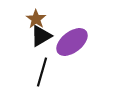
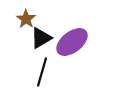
brown star: moved 10 px left
black triangle: moved 2 px down
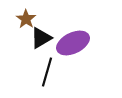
purple ellipse: moved 1 px right, 1 px down; rotated 12 degrees clockwise
black line: moved 5 px right
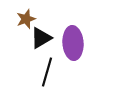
brown star: rotated 18 degrees clockwise
purple ellipse: rotated 68 degrees counterclockwise
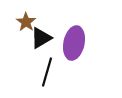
brown star: moved 3 px down; rotated 18 degrees counterclockwise
purple ellipse: moved 1 px right; rotated 16 degrees clockwise
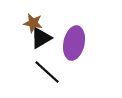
brown star: moved 7 px right, 1 px down; rotated 24 degrees counterclockwise
black line: rotated 64 degrees counterclockwise
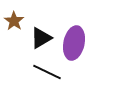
brown star: moved 19 px left, 2 px up; rotated 24 degrees clockwise
black line: rotated 16 degrees counterclockwise
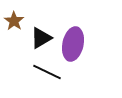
purple ellipse: moved 1 px left, 1 px down
